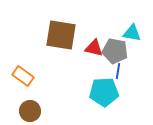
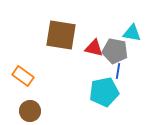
cyan pentagon: rotated 8 degrees counterclockwise
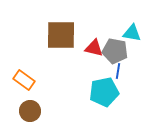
brown square: rotated 8 degrees counterclockwise
orange rectangle: moved 1 px right, 4 px down
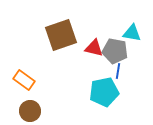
brown square: rotated 20 degrees counterclockwise
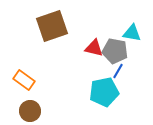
brown square: moved 9 px left, 9 px up
blue line: rotated 21 degrees clockwise
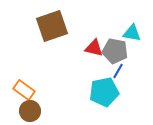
orange rectangle: moved 10 px down
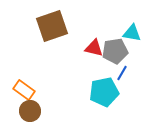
gray pentagon: rotated 20 degrees counterclockwise
blue line: moved 4 px right, 2 px down
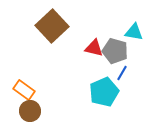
brown square: rotated 24 degrees counterclockwise
cyan triangle: moved 2 px right, 1 px up
gray pentagon: rotated 25 degrees clockwise
cyan pentagon: rotated 12 degrees counterclockwise
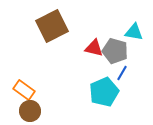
brown square: rotated 16 degrees clockwise
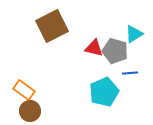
cyan triangle: moved 2 px down; rotated 42 degrees counterclockwise
blue line: moved 8 px right; rotated 56 degrees clockwise
